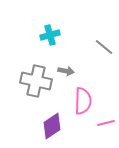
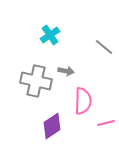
cyan cross: rotated 18 degrees counterclockwise
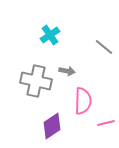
gray arrow: moved 1 px right
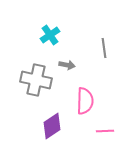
gray line: moved 1 px down; rotated 42 degrees clockwise
gray arrow: moved 6 px up
gray cross: moved 1 px up
pink semicircle: moved 2 px right
pink line: moved 1 px left, 8 px down; rotated 12 degrees clockwise
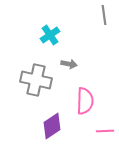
gray line: moved 33 px up
gray arrow: moved 2 px right, 1 px up
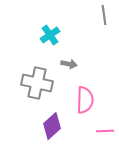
gray cross: moved 1 px right, 3 px down
pink semicircle: moved 1 px up
purple diamond: rotated 8 degrees counterclockwise
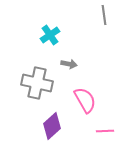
pink semicircle: rotated 32 degrees counterclockwise
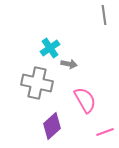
cyan cross: moved 13 px down
pink line: moved 1 px down; rotated 18 degrees counterclockwise
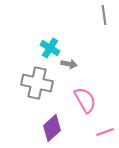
cyan cross: rotated 24 degrees counterclockwise
purple diamond: moved 2 px down
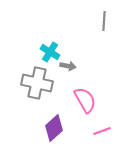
gray line: moved 6 px down; rotated 12 degrees clockwise
cyan cross: moved 4 px down
gray arrow: moved 1 px left, 2 px down
purple diamond: moved 2 px right
pink line: moved 3 px left, 1 px up
